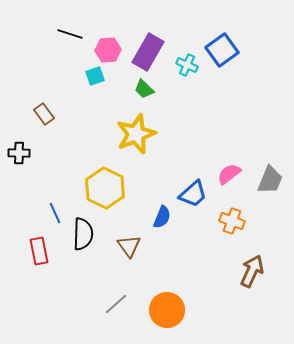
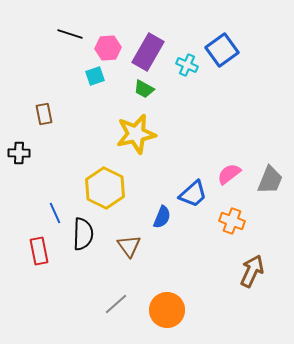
pink hexagon: moved 2 px up
green trapezoid: rotated 15 degrees counterclockwise
brown rectangle: rotated 25 degrees clockwise
yellow star: rotated 9 degrees clockwise
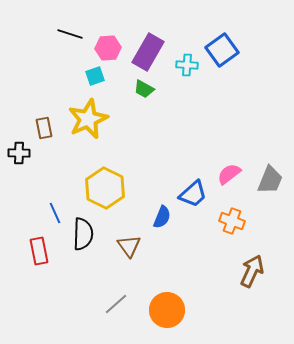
cyan cross: rotated 20 degrees counterclockwise
brown rectangle: moved 14 px down
yellow star: moved 48 px left, 15 px up; rotated 12 degrees counterclockwise
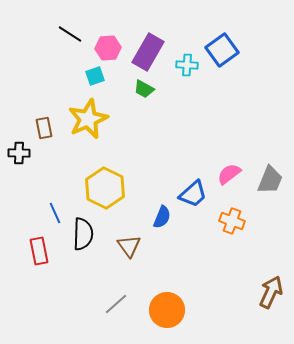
black line: rotated 15 degrees clockwise
brown arrow: moved 19 px right, 21 px down
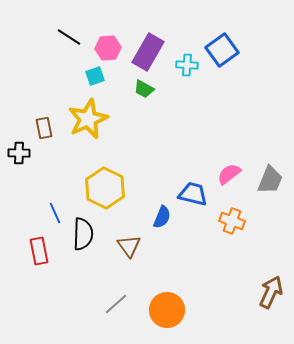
black line: moved 1 px left, 3 px down
blue trapezoid: rotated 124 degrees counterclockwise
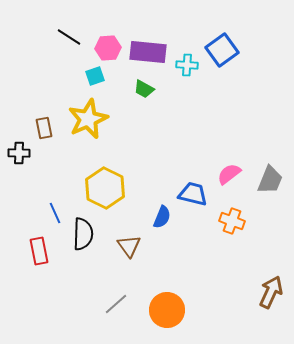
purple rectangle: rotated 66 degrees clockwise
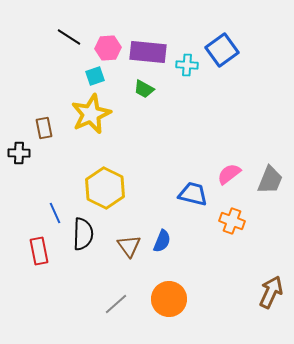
yellow star: moved 3 px right, 5 px up
blue semicircle: moved 24 px down
orange circle: moved 2 px right, 11 px up
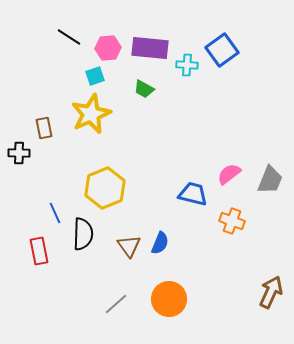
purple rectangle: moved 2 px right, 4 px up
yellow hexagon: rotated 12 degrees clockwise
blue semicircle: moved 2 px left, 2 px down
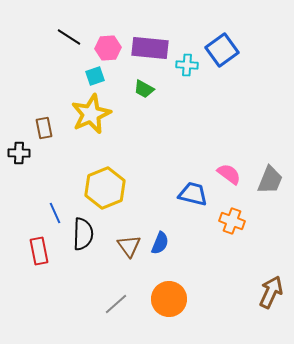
pink semicircle: rotated 75 degrees clockwise
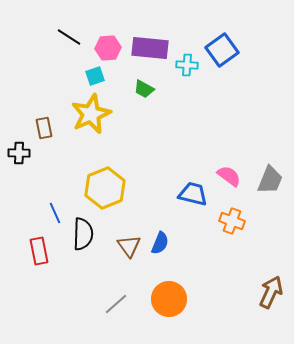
pink semicircle: moved 2 px down
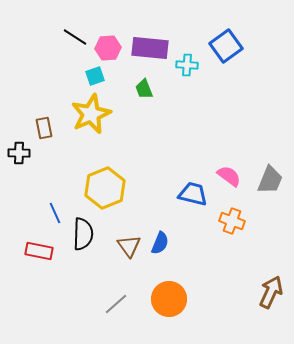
black line: moved 6 px right
blue square: moved 4 px right, 4 px up
green trapezoid: rotated 40 degrees clockwise
red rectangle: rotated 68 degrees counterclockwise
